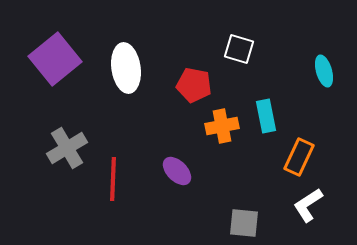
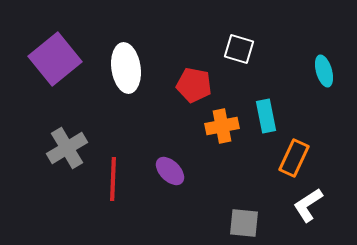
orange rectangle: moved 5 px left, 1 px down
purple ellipse: moved 7 px left
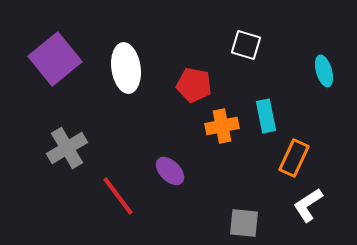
white square: moved 7 px right, 4 px up
red line: moved 5 px right, 17 px down; rotated 39 degrees counterclockwise
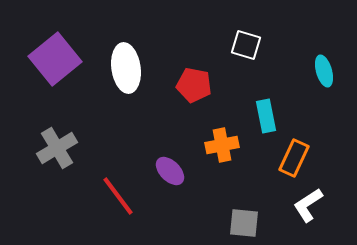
orange cross: moved 19 px down
gray cross: moved 10 px left
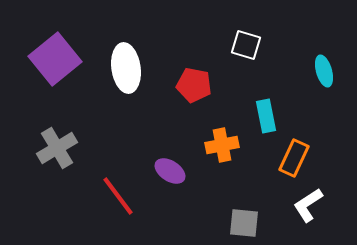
purple ellipse: rotated 12 degrees counterclockwise
